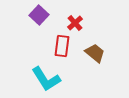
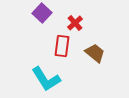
purple square: moved 3 px right, 2 px up
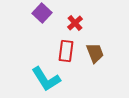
red rectangle: moved 4 px right, 5 px down
brown trapezoid: rotated 30 degrees clockwise
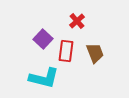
purple square: moved 1 px right, 26 px down
red cross: moved 2 px right, 2 px up
cyan L-shape: moved 2 px left, 1 px up; rotated 44 degrees counterclockwise
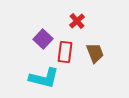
red rectangle: moved 1 px left, 1 px down
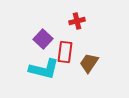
red cross: rotated 28 degrees clockwise
brown trapezoid: moved 6 px left, 10 px down; rotated 125 degrees counterclockwise
cyan L-shape: moved 9 px up
